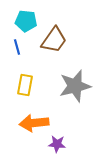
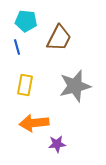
brown trapezoid: moved 5 px right, 2 px up; rotated 8 degrees counterclockwise
purple star: rotated 12 degrees counterclockwise
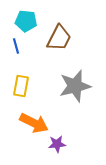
blue line: moved 1 px left, 1 px up
yellow rectangle: moved 4 px left, 1 px down
orange arrow: rotated 148 degrees counterclockwise
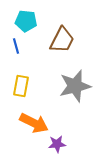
brown trapezoid: moved 3 px right, 2 px down
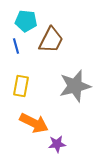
brown trapezoid: moved 11 px left
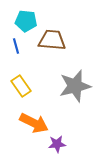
brown trapezoid: moved 1 px right; rotated 112 degrees counterclockwise
yellow rectangle: rotated 45 degrees counterclockwise
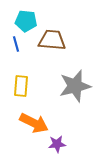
blue line: moved 2 px up
yellow rectangle: rotated 40 degrees clockwise
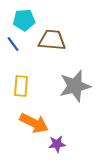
cyan pentagon: moved 2 px left, 1 px up; rotated 10 degrees counterclockwise
blue line: moved 3 px left; rotated 21 degrees counterclockwise
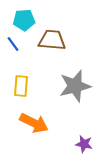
purple star: moved 27 px right; rotated 18 degrees clockwise
